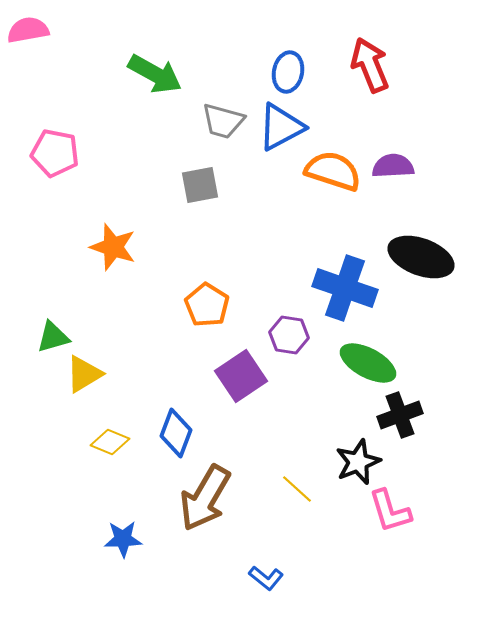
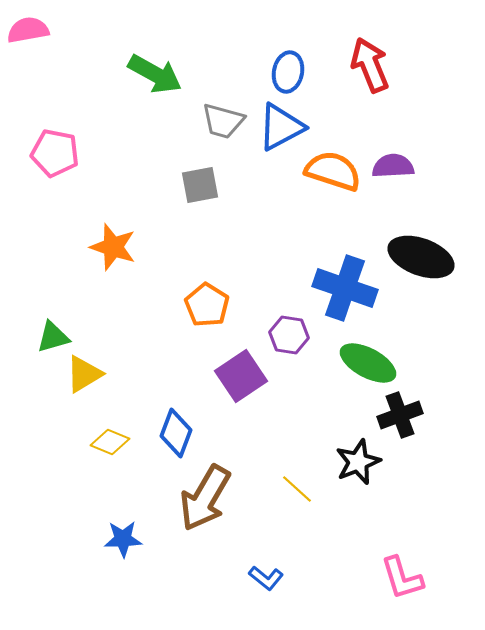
pink L-shape: moved 12 px right, 67 px down
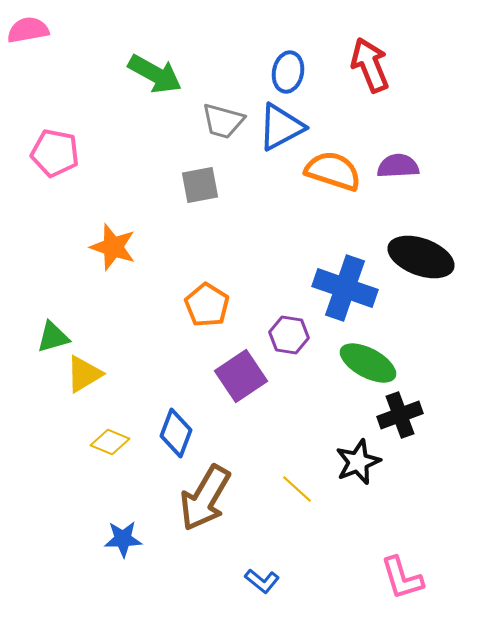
purple semicircle: moved 5 px right
blue L-shape: moved 4 px left, 3 px down
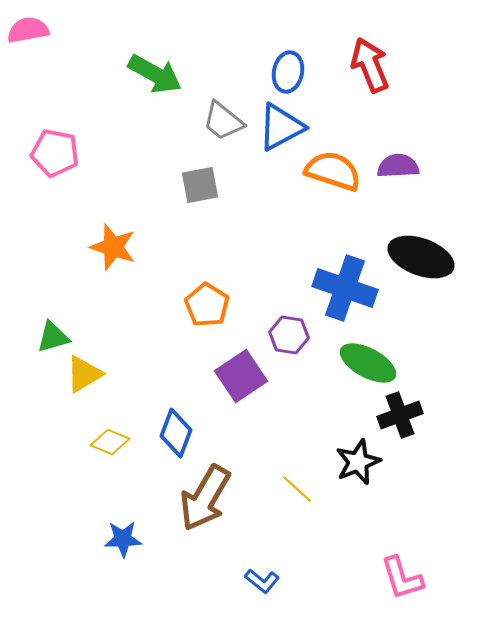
gray trapezoid: rotated 24 degrees clockwise
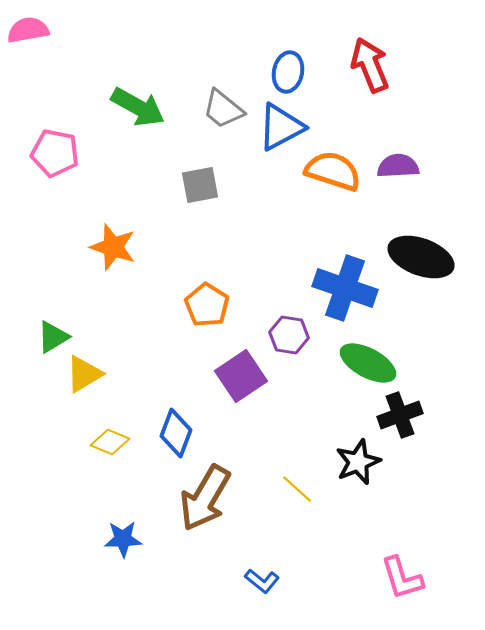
green arrow: moved 17 px left, 33 px down
gray trapezoid: moved 12 px up
green triangle: rotated 15 degrees counterclockwise
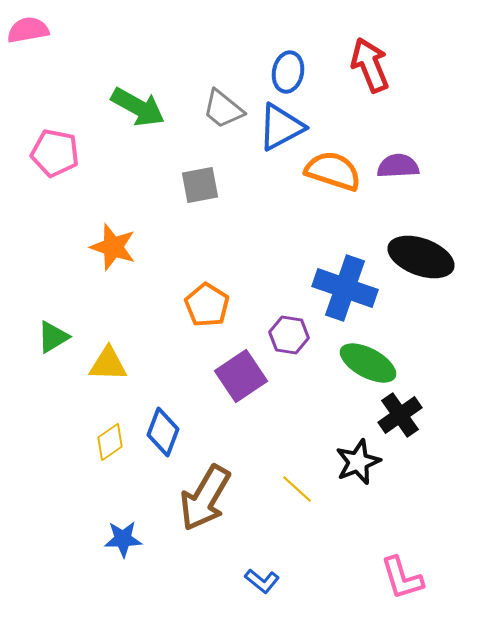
yellow triangle: moved 24 px right, 10 px up; rotated 33 degrees clockwise
black cross: rotated 15 degrees counterclockwise
blue diamond: moved 13 px left, 1 px up
yellow diamond: rotated 57 degrees counterclockwise
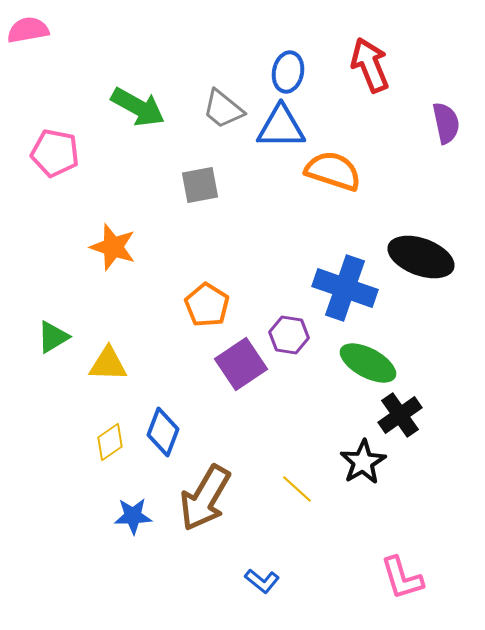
blue triangle: rotated 28 degrees clockwise
purple semicircle: moved 48 px right, 43 px up; rotated 81 degrees clockwise
purple square: moved 12 px up
black star: moved 5 px right; rotated 9 degrees counterclockwise
blue star: moved 10 px right, 23 px up
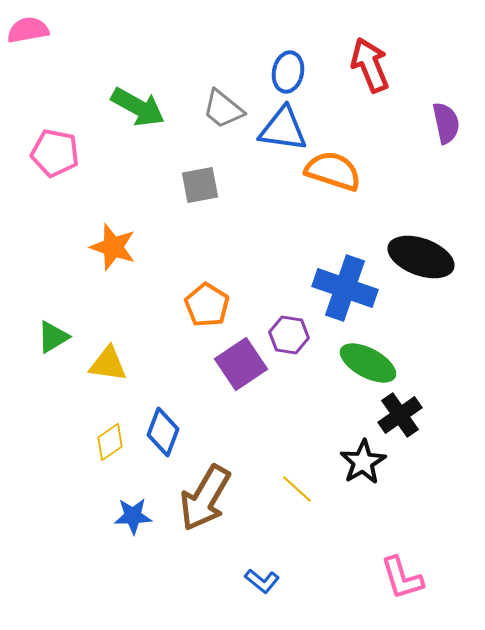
blue triangle: moved 2 px right, 2 px down; rotated 8 degrees clockwise
yellow triangle: rotated 6 degrees clockwise
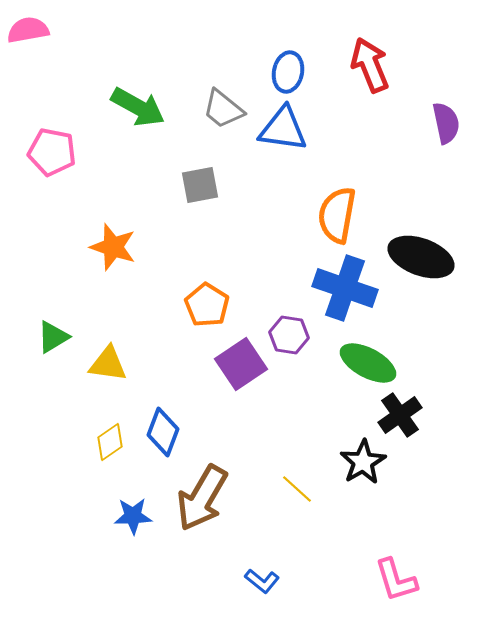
pink pentagon: moved 3 px left, 1 px up
orange semicircle: moved 4 px right, 44 px down; rotated 98 degrees counterclockwise
brown arrow: moved 3 px left
pink L-shape: moved 6 px left, 2 px down
